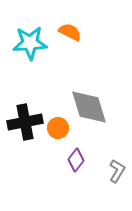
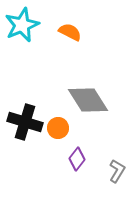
cyan star: moved 8 px left, 18 px up; rotated 20 degrees counterclockwise
gray diamond: moved 1 px left, 7 px up; rotated 15 degrees counterclockwise
black cross: rotated 28 degrees clockwise
purple diamond: moved 1 px right, 1 px up
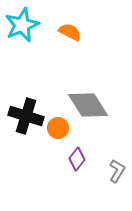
gray diamond: moved 5 px down
black cross: moved 1 px right, 6 px up
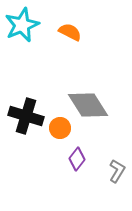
orange circle: moved 2 px right
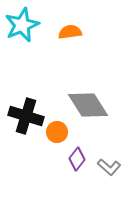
orange semicircle: rotated 35 degrees counterclockwise
orange circle: moved 3 px left, 4 px down
gray L-shape: moved 8 px left, 4 px up; rotated 100 degrees clockwise
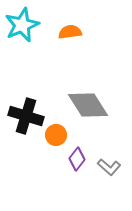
orange circle: moved 1 px left, 3 px down
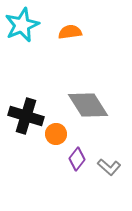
orange circle: moved 1 px up
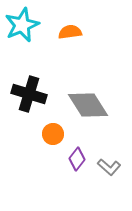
black cross: moved 3 px right, 22 px up
orange circle: moved 3 px left
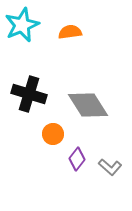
gray L-shape: moved 1 px right
